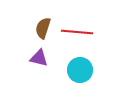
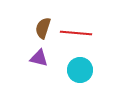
red line: moved 1 px left, 1 px down
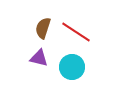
red line: moved 1 px up; rotated 28 degrees clockwise
cyan circle: moved 8 px left, 3 px up
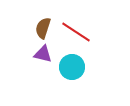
purple triangle: moved 4 px right, 4 px up
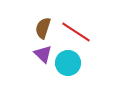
purple triangle: rotated 30 degrees clockwise
cyan circle: moved 4 px left, 4 px up
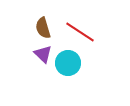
brown semicircle: rotated 35 degrees counterclockwise
red line: moved 4 px right
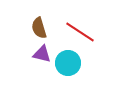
brown semicircle: moved 4 px left
purple triangle: moved 1 px left; rotated 30 degrees counterclockwise
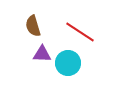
brown semicircle: moved 6 px left, 2 px up
purple triangle: rotated 12 degrees counterclockwise
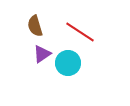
brown semicircle: moved 2 px right
purple triangle: rotated 36 degrees counterclockwise
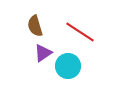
purple triangle: moved 1 px right, 1 px up
cyan circle: moved 3 px down
